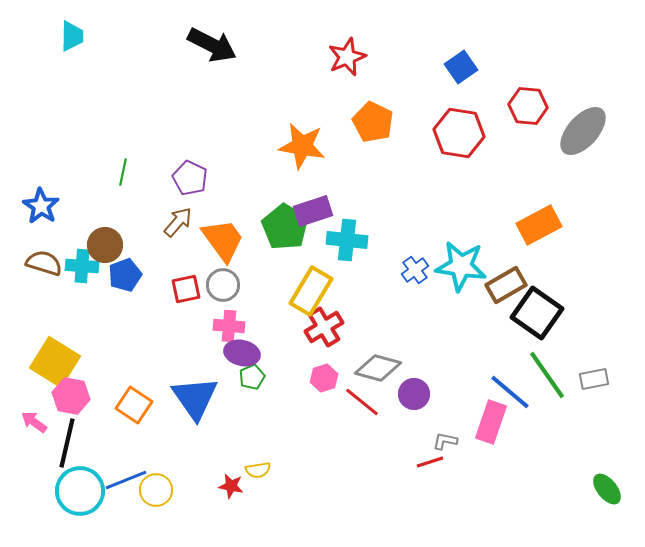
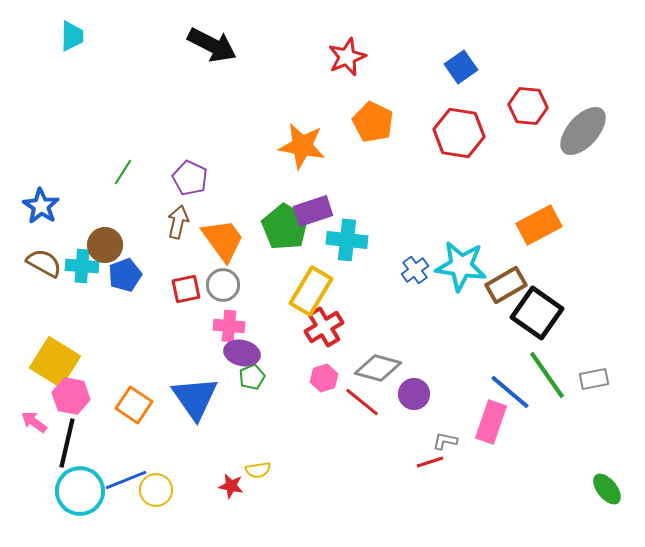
green line at (123, 172): rotated 20 degrees clockwise
brown arrow at (178, 222): rotated 28 degrees counterclockwise
brown semicircle at (44, 263): rotated 12 degrees clockwise
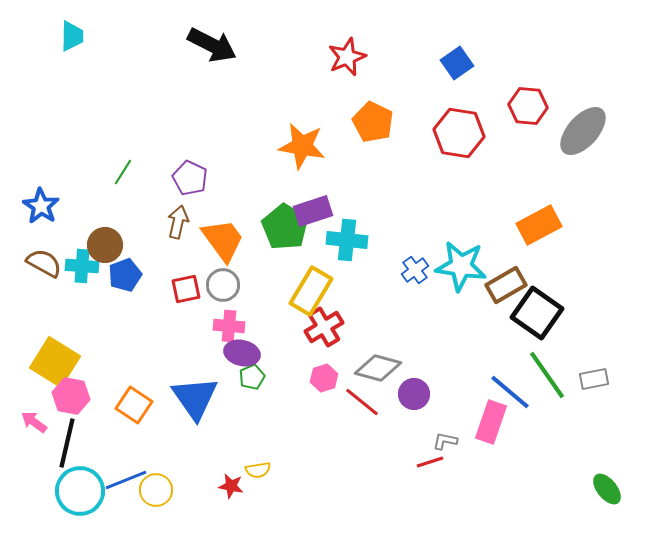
blue square at (461, 67): moved 4 px left, 4 px up
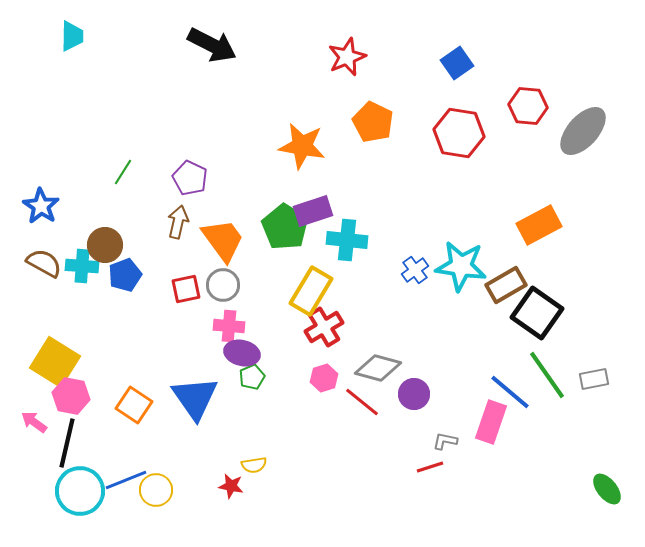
red line at (430, 462): moved 5 px down
yellow semicircle at (258, 470): moved 4 px left, 5 px up
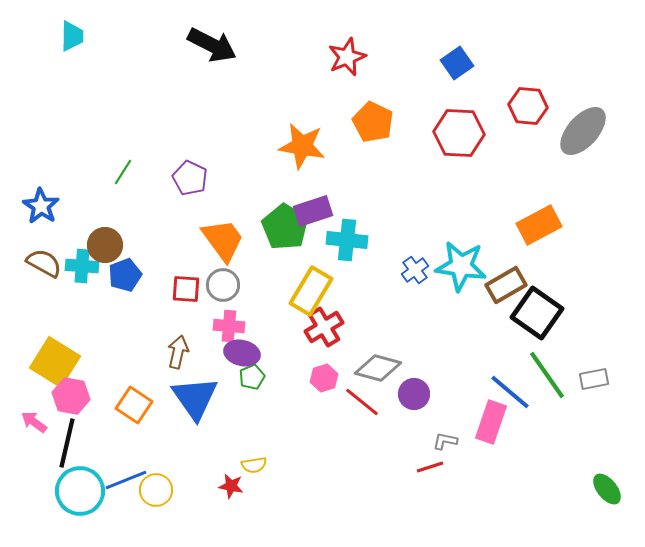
red hexagon at (459, 133): rotated 6 degrees counterclockwise
brown arrow at (178, 222): moved 130 px down
red square at (186, 289): rotated 16 degrees clockwise
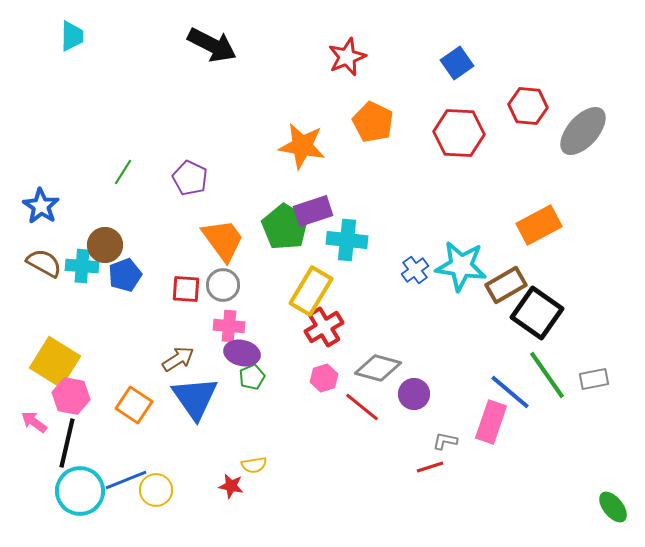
brown arrow at (178, 352): moved 7 px down; rotated 44 degrees clockwise
red line at (362, 402): moved 5 px down
green ellipse at (607, 489): moved 6 px right, 18 px down
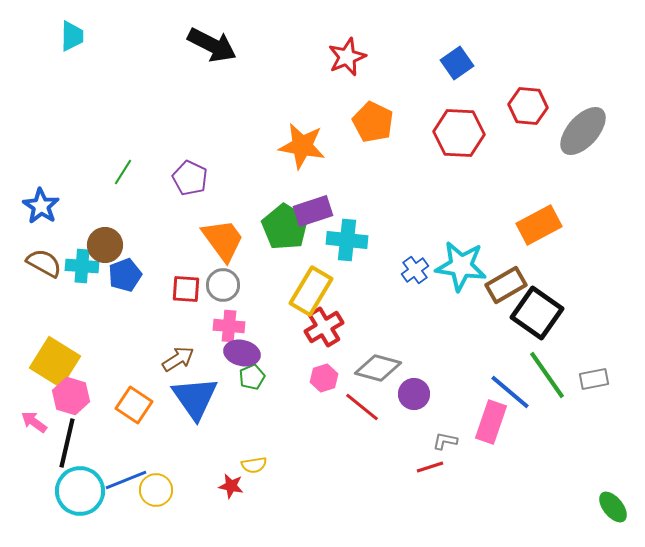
pink hexagon at (71, 396): rotated 6 degrees clockwise
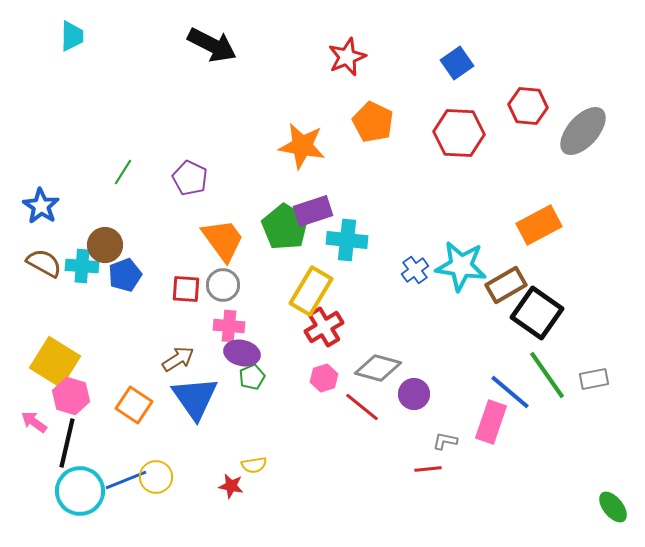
red line at (430, 467): moved 2 px left, 2 px down; rotated 12 degrees clockwise
yellow circle at (156, 490): moved 13 px up
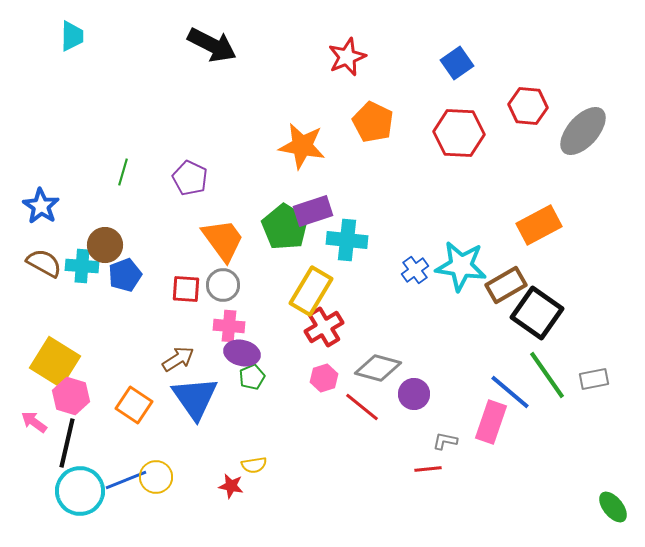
green line at (123, 172): rotated 16 degrees counterclockwise
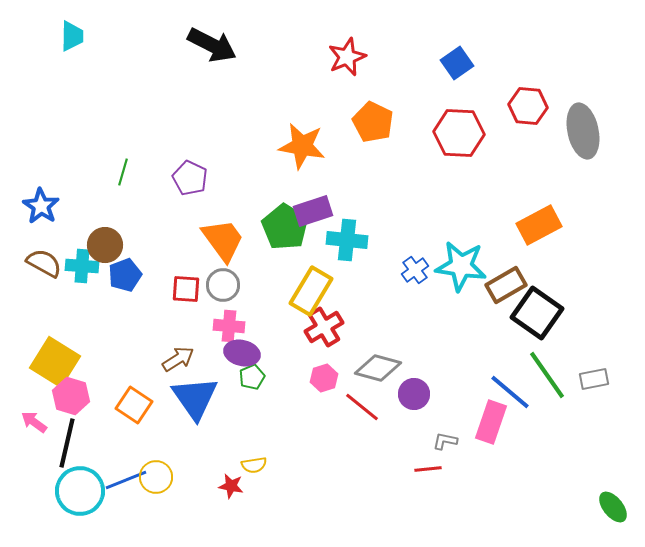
gray ellipse at (583, 131): rotated 54 degrees counterclockwise
